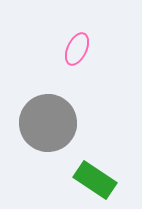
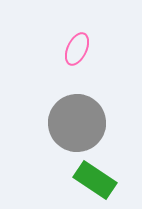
gray circle: moved 29 px right
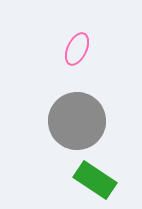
gray circle: moved 2 px up
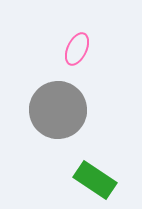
gray circle: moved 19 px left, 11 px up
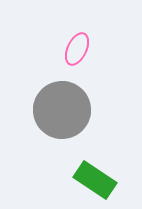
gray circle: moved 4 px right
